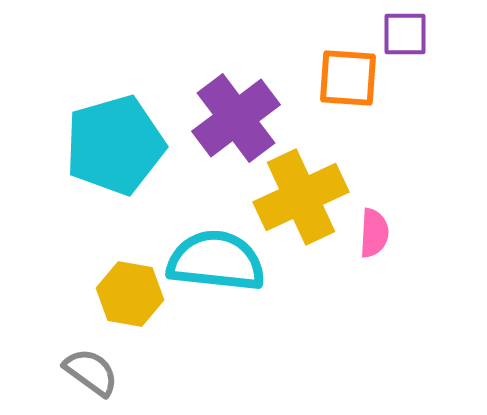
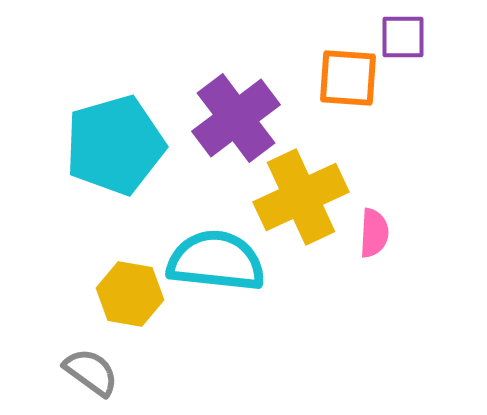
purple square: moved 2 px left, 3 px down
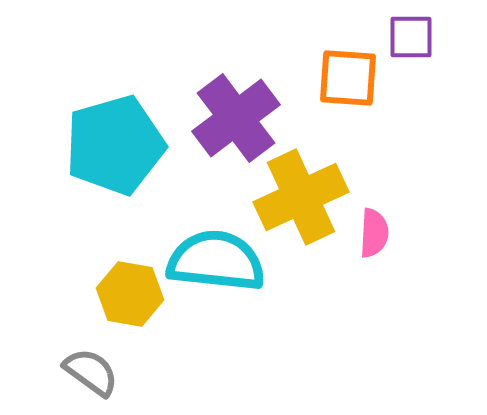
purple square: moved 8 px right
